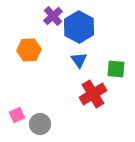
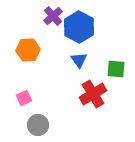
orange hexagon: moved 1 px left
pink square: moved 7 px right, 17 px up
gray circle: moved 2 px left, 1 px down
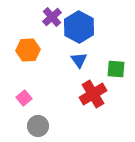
purple cross: moved 1 px left, 1 px down
pink square: rotated 14 degrees counterclockwise
gray circle: moved 1 px down
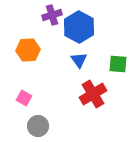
purple cross: moved 2 px up; rotated 24 degrees clockwise
green square: moved 2 px right, 5 px up
pink square: rotated 21 degrees counterclockwise
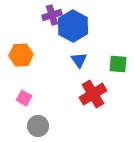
blue hexagon: moved 6 px left, 1 px up
orange hexagon: moved 7 px left, 5 px down
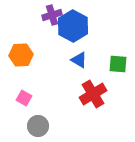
blue triangle: rotated 24 degrees counterclockwise
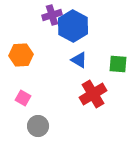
pink square: moved 1 px left
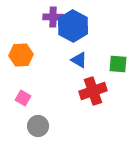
purple cross: moved 1 px right, 2 px down; rotated 18 degrees clockwise
red cross: moved 3 px up; rotated 12 degrees clockwise
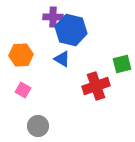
blue hexagon: moved 2 px left, 4 px down; rotated 16 degrees counterclockwise
blue triangle: moved 17 px left, 1 px up
green square: moved 4 px right; rotated 18 degrees counterclockwise
red cross: moved 3 px right, 5 px up
pink square: moved 8 px up
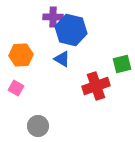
pink square: moved 7 px left, 2 px up
